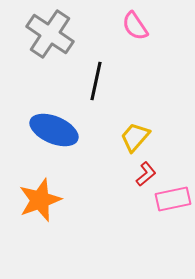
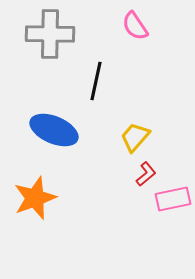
gray cross: rotated 33 degrees counterclockwise
orange star: moved 5 px left, 2 px up
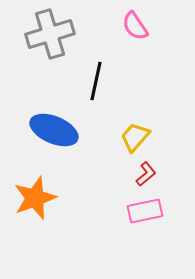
gray cross: rotated 18 degrees counterclockwise
pink rectangle: moved 28 px left, 12 px down
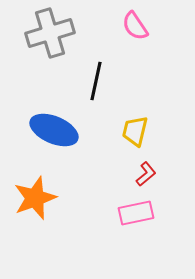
gray cross: moved 1 px up
yellow trapezoid: moved 6 px up; rotated 28 degrees counterclockwise
pink rectangle: moved 9 px left, 2 px down
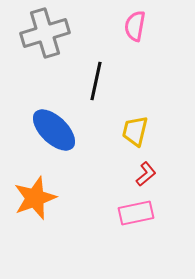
pink semicircle: rotated 44 degrees clockwise
gray cross: moved 5 px left
blue ellipse: rotated 21 degrees clockwise
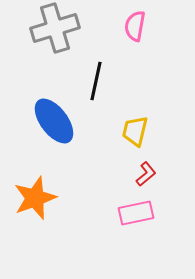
gray cross: moved 10 px right, 5 px up
blue ellipse: moved 9 px up; rotated 9 degrees clockwise
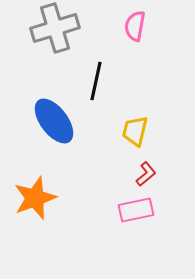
pink rectangle: moved 3 px up
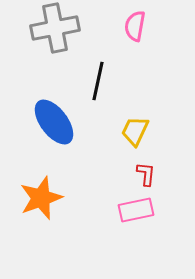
gray cross: rotated 6 degrees clockwise
black line: moved 2 px right
blue ellipse: moved 1 px down
yellow trapezoid: rotated 12 degrees clockwise
red L-shape: rotated 45 degrees counterclockwise
orange star: moved 6 px right
